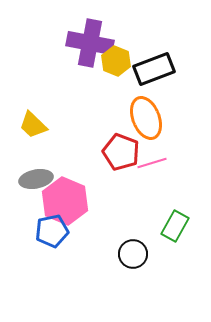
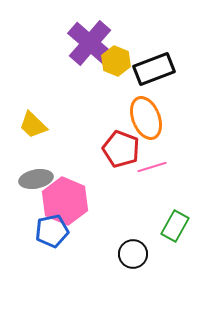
purple cross: rotated 30 degrees clockwise
red pentagon: moved 3 px up
pink line: moved 4 px down
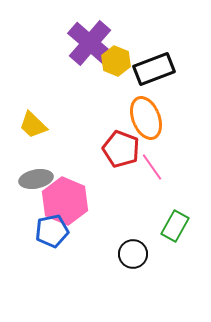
pink line: rotated 72 degrees clockwise
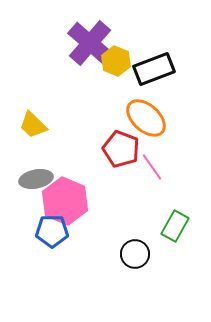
orange ellipse: rotated 27 degrees counterclockwise
blue pentagon: rotated 12 degrees clockwise
black circle: moved 2 px right
